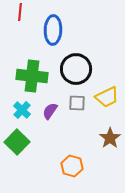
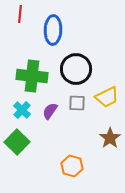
red line: moved 2 px down
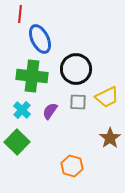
blue ellipse: moved 13 px left, 9 px down; rotated 28 degrees counterclockwise
gray square: moved 1 px right, 1 px up
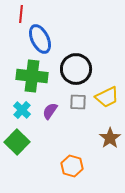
red line: moved 1 px right
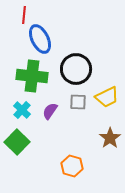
red line: moved 3 px right, 1 px down
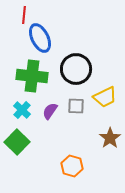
blue ellipse: moved 1 px up
yellow trapezoid: moved 2 px left
gray square: moved 2 px left, 4 px down
